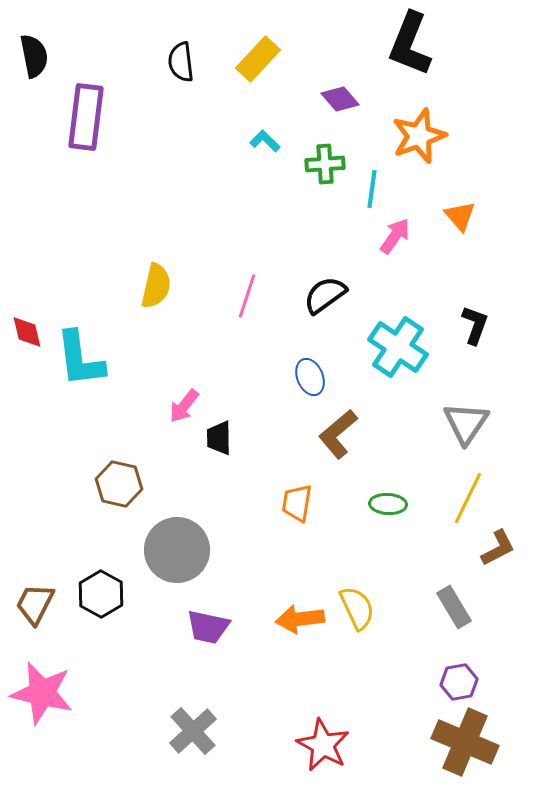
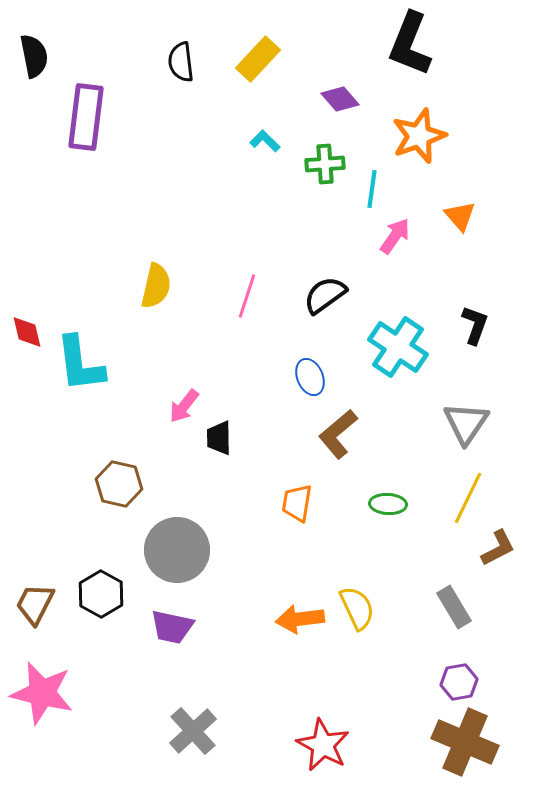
cyan L-shape at (80, 359): moved 5 px down
purple trapezoid at (208, 627): moved 36 px left
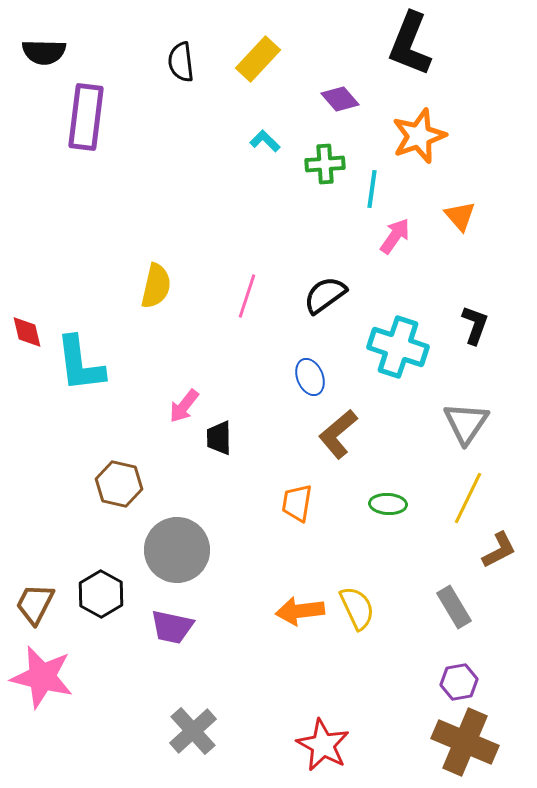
black semicircle at (34, 56): moved 10 px right, 4 px up; rotated 102 degrees clockwise
cyan cross at (398, 347): rotated 16 degrees counterclockwise
brown L-shape at (498, 548): moved 1 px right, 2 px down
orange arrow at (300, 619): moved 8 px up
pink star at (42, 693): moved 16 px up
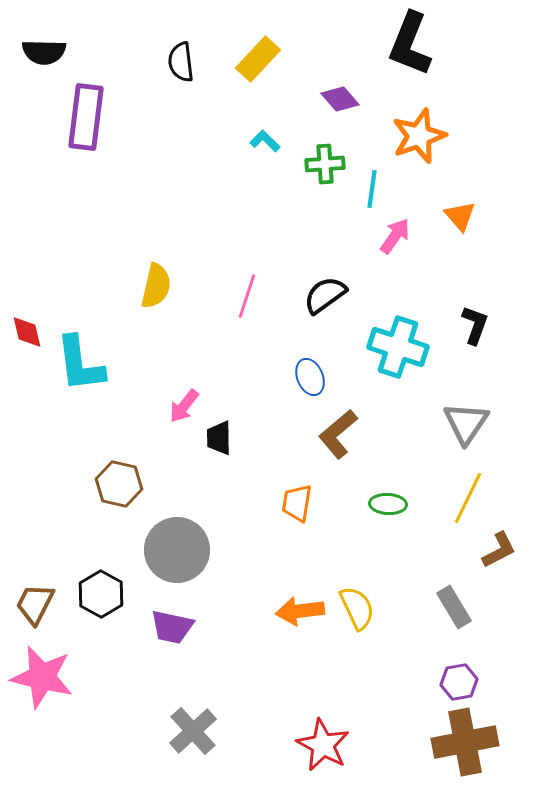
brown cross at (465, 742): rotated 34 degrees counterclockwise
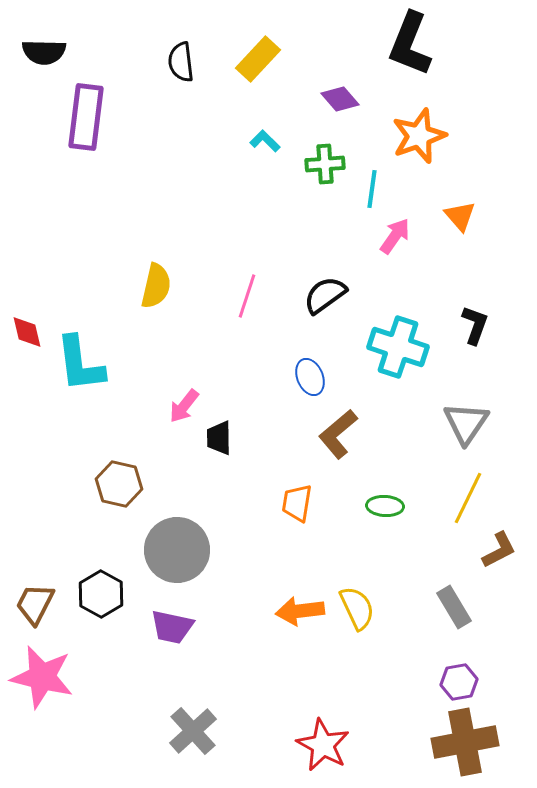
green ellipse at (388, 504): moved 3 px left, 2 px down
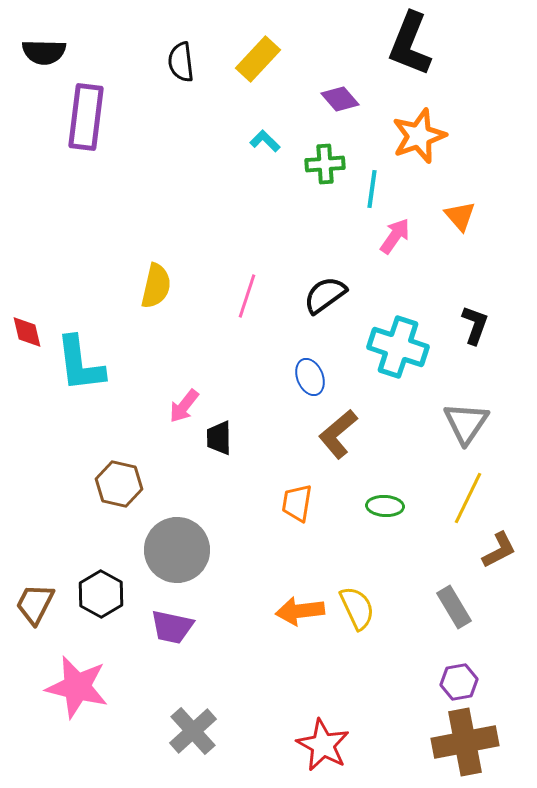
pink star at (42, 677): moved 35 px right, 10 px down
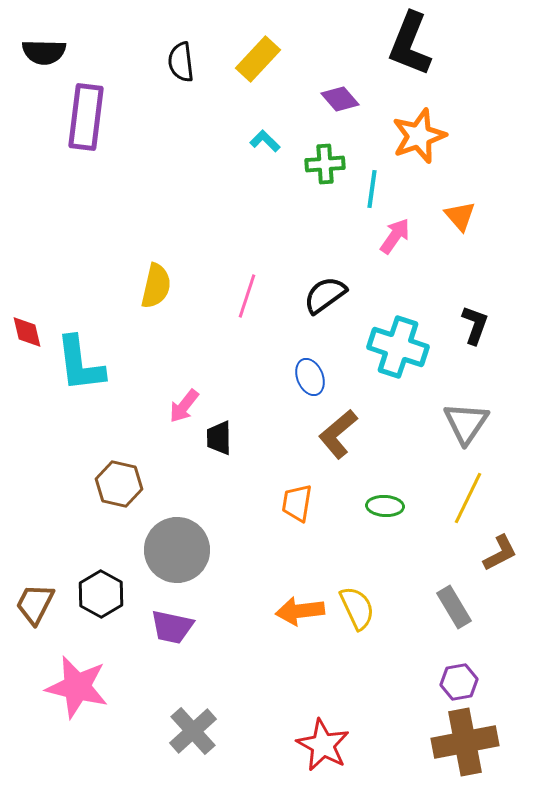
brown L-shape at (499, 550): moved 1 px right, 3 px down
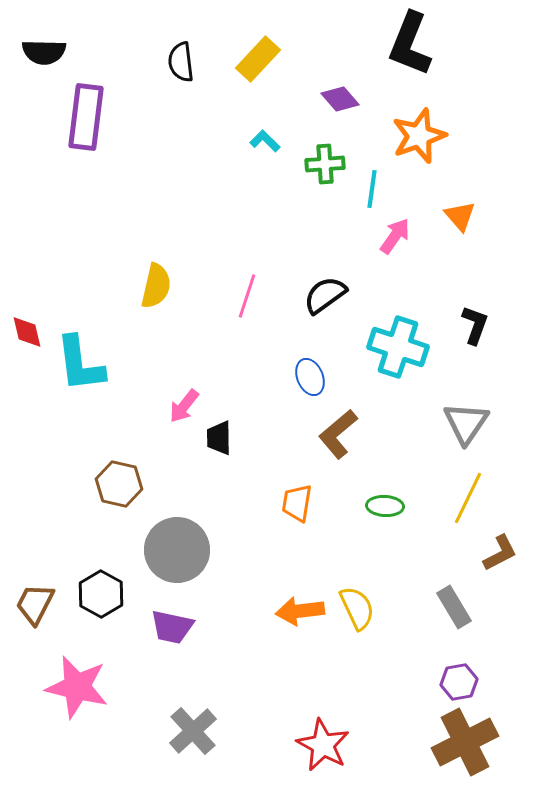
brown cross at (465, 742): rotated 16 degrees counterclockwise
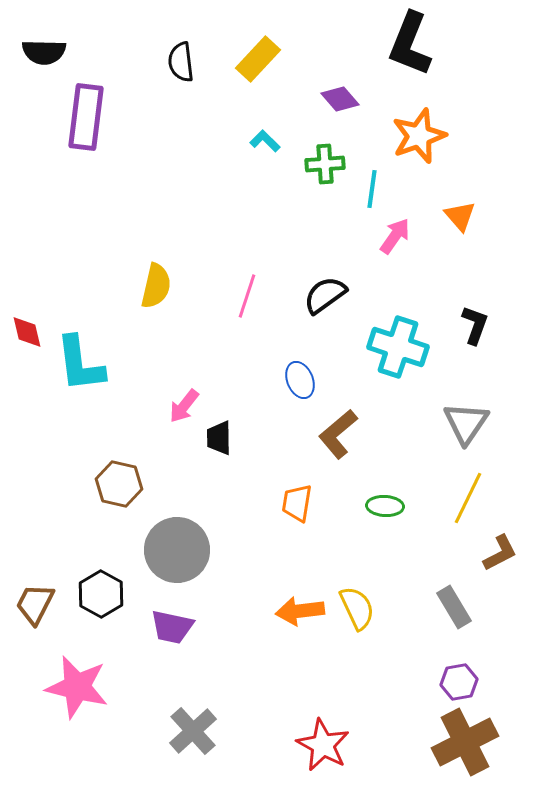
blue ellipse at (310, 377): moved 10 px left, 3 px down
